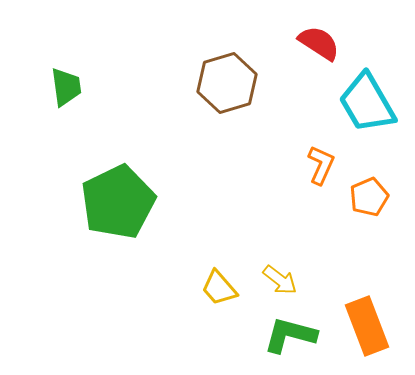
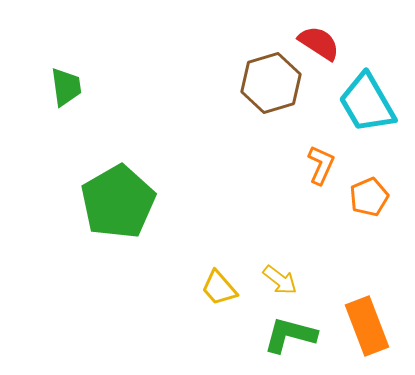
brown hexagon: moved 44 px right
green pentagon: rotated 4 degrees counterclockwise
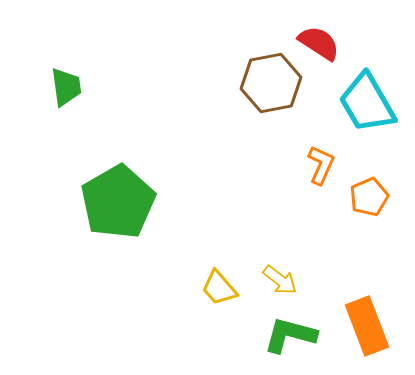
brown hexagon: rotated 6 degrees clockwise
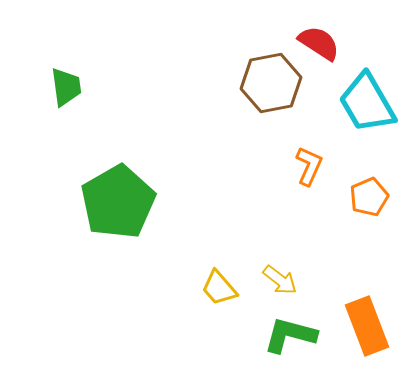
orange L-shape: moved 12 px left, 1 px down
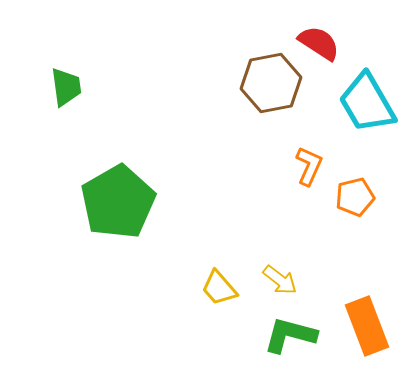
orange pentagon: moved 14 px left; rotated 9 degrees clockwise
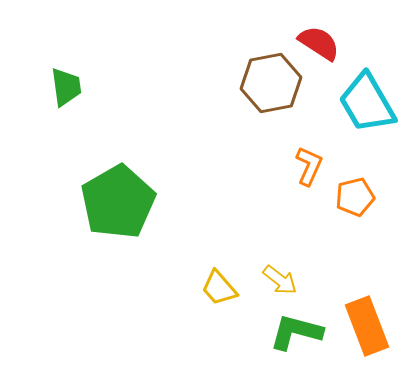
green L-shape: moved 6 px right, 3 px up
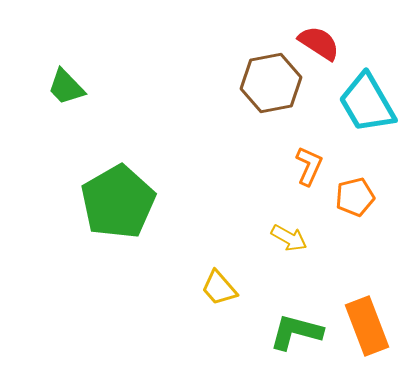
green trapezoid: rotated 144 degrees clockwise
yellow arrow: moved 9 px right, 42 px up; rotated 9 degrees counterclockwise
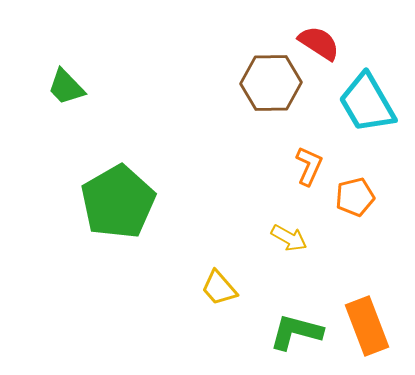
brown hexagon: rotated 10 degrees clockwise
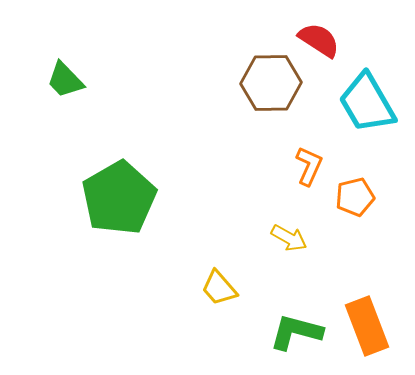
red semicircle: moved 3 px up
green trapezoid: moved 1 px left, 7 px up
green pentagon: moved 1 px right, 4 px up
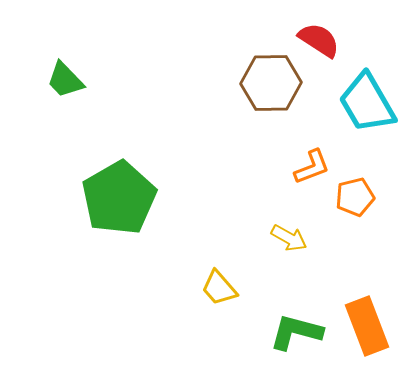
orange L-shape: moved 3 px right, 1 px down; rotated 45 degrees clockwise
